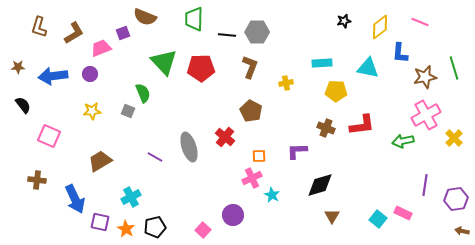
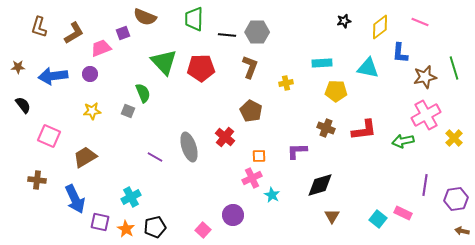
red L-shape at (362, 125): moved 2 px right, 5 px down
brown trapezoid at (100, 161): moved 15 px left, 4 px up
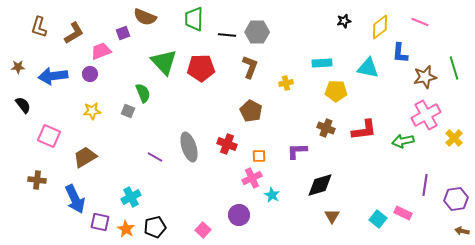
pink trapezoid at (101, 48): moved 3 px down
red cross at (225, 137): moved 2 px right, 7 px down; rotated 18 degrees counterclockwise
purple circle at (233, 215): moved 6 px right
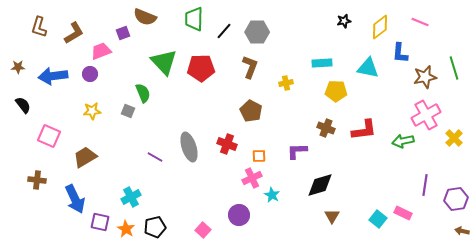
black line at (227, 35): moved 3 px left, 4 px up; rotated 54 degrees counterclockwise
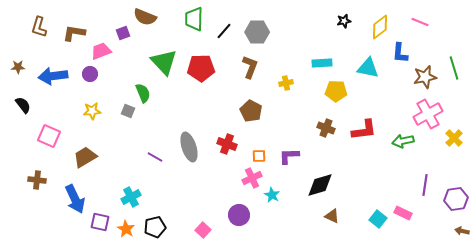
brown L-shape at (74, 33): rotated 140 degrees counterclockwise
pink cross at (426, 115): moved 2 px right, 1 px up
purple L-shape at (297, 151): moved 8 px left, 5 px down
brown triangle at (332, 216): rotated 35 degrees counterclockwise
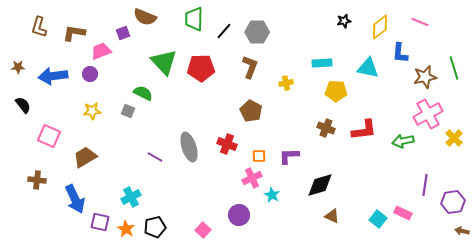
green semicircle at (143, 93): rotated 42 degrees counterclockwise
purple hexagon at (456, 199): moved 3 px left, 3 px down
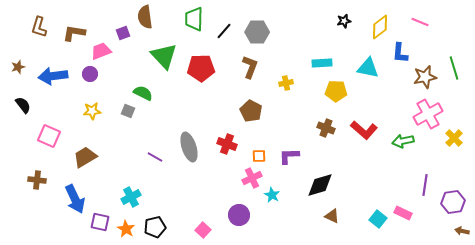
brown semicircle at (145, 17): rotated 60 degrees clockwise
green triangle at (164, 62): moved 6 px up
brown star at (18, 67): rotated 16 degrees counterclockwise
red L-shape at (364, 130): rotated 48 degrees clockwise
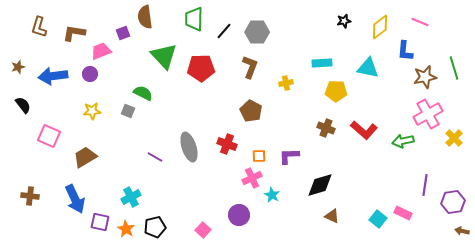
blue L-shape at (400, 53): moved 5 px right, 2 px up
brown cross at (37, 180): moved 7 px left, 16 px down
